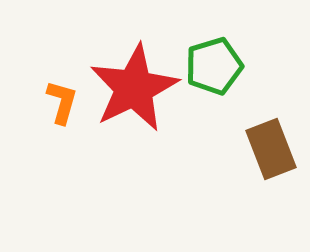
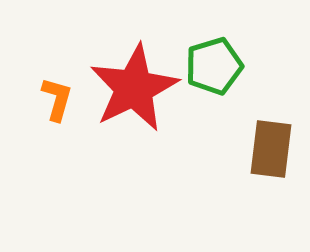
orange L-shape: moved 5 px left, 3 px up
brown rectangle: rotated 28 degrees clockwise
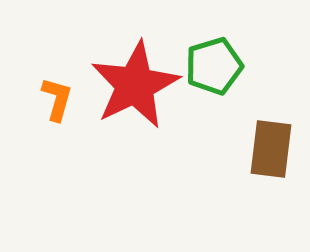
red star: moved 1 px right, 3 px up
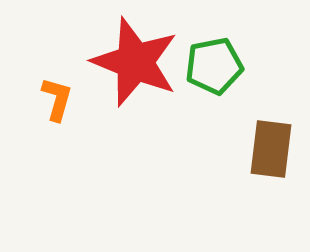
green pentagon: rotated 6 degrees clockwise
red star: moved 23 px up; rotated 24 degrees counterclockwise
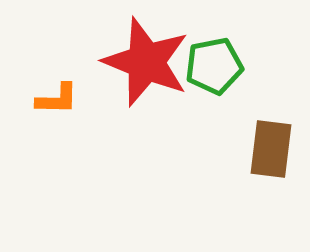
red star: moved 11 px right
orange L-shape: rotated 75 degrees clockwise
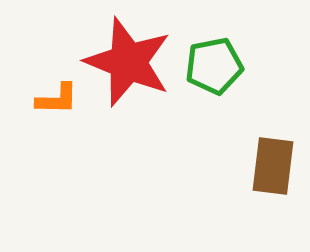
red star: moved 18 px left
brown rectangle: moved 2 px right, 17 px down
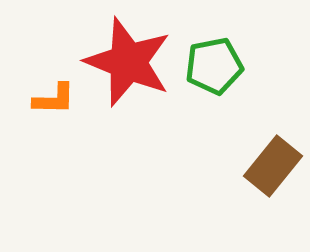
orange L-shape: moved 3 px left
brown rectangle: rotated 32 degrees clockwise
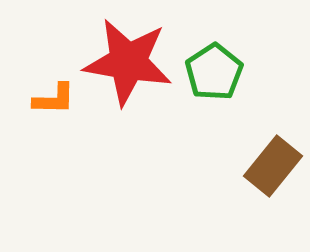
red star: rotated 12 degrees counterclockwise
green pentagon: moved 6 px down; rotated 22 degrees counterclockwise
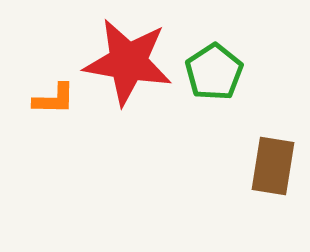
brown rectangle: rotated 30 degrees counterclockwise
